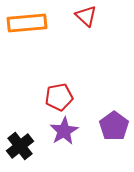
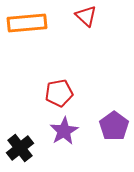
red pentagon: moved 4 px up
black cross: moved 2 px down
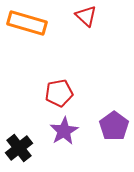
orange rectangle: rotated 21 degrees clockwise
black cross: moved 1 px left
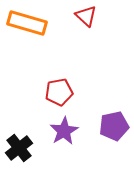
red pentagon: moved 1 px up
purple pentagon: rotated 24 degrees clockwise
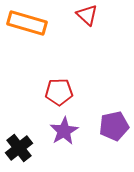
red triangle: moved 1 px right, 1 px up
red pentagon: rotated 8 degrees clockwise
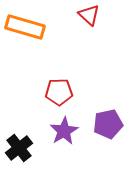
red triangle: moved 2 px right
orange rectangle: moved 2 px left, 4 px down
purple pentagon: moved 6 px left, 2 px up
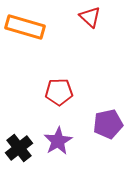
red triangle: moved 1 px right, 2 px down
purple star: moved 6 px left, 10 px down
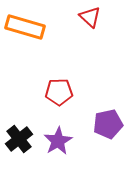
black cross: moved 9 px up
